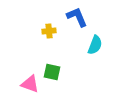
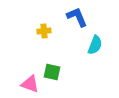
yellow cross: moved 5 px left
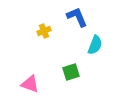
yellow cross: rotated 16 degrees counterclockwise
green square: moved 19 px right; rotated 30 degrees counterclockwise
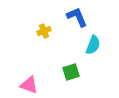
cyan semicircle: moved 2 px left
pink triangle: moved 1 px left, 1 px down
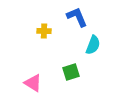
yellow cross: rotated 24 degrees clockwise
pink triangle: moved 4 px right, 2 px up; rotated 12 degrees clockwise
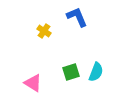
yellow cross: rotated 32 degrees clockwise
cyan semicircle: moved 3 px right, 27 px down
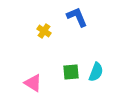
green square: rotated 12 degrees clockwise
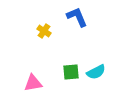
cyan semicircle: rotated 42 degrees clockwise
pink triangle: rotated 42 degrees counterclockwise
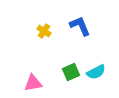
blue L-shape: moved 3 px right, 9 px down
green square: rotated 18 degrees counterclockwise
